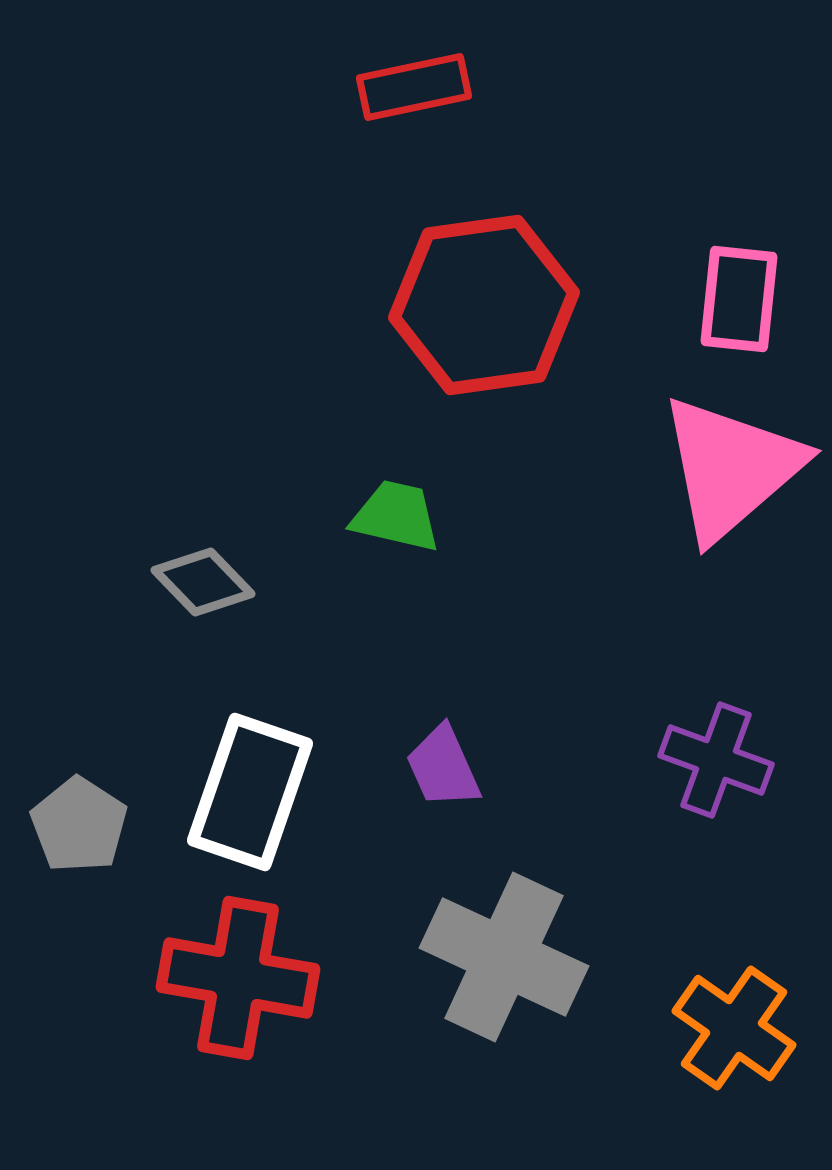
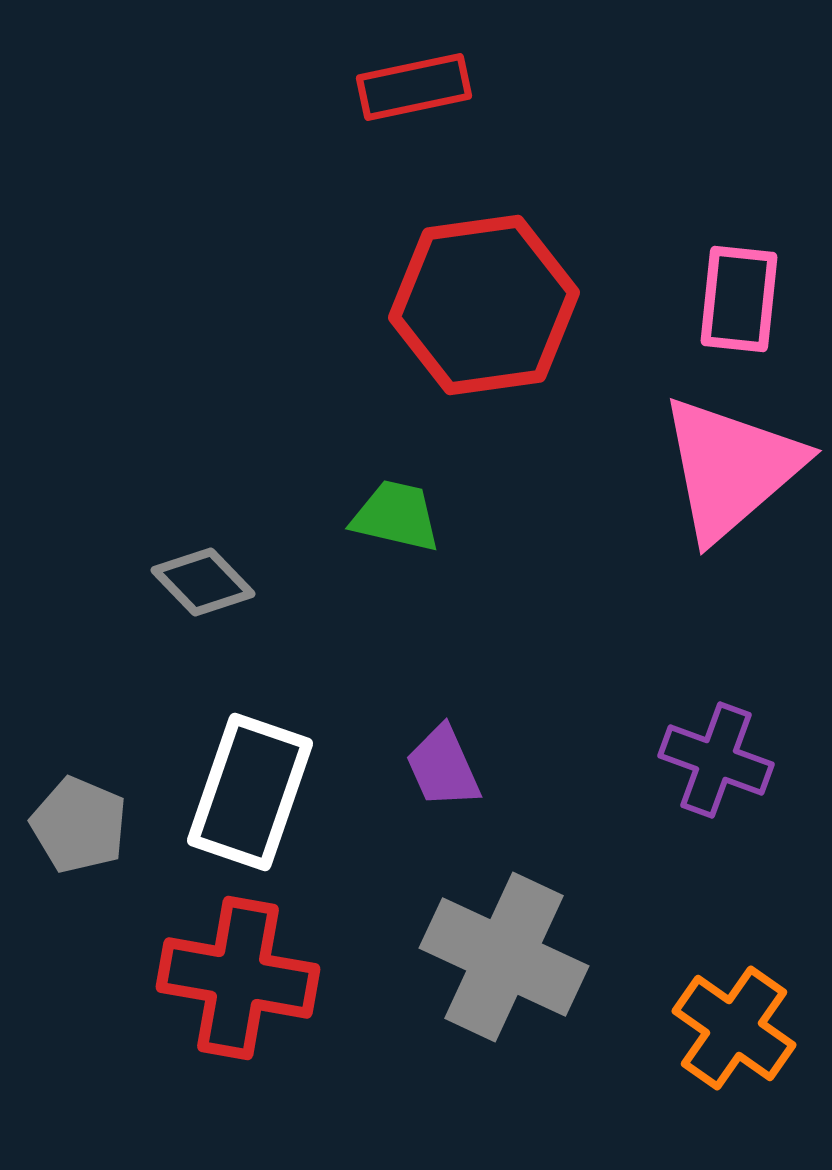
gray pentagon: rotated 10 degrees counterclockwise
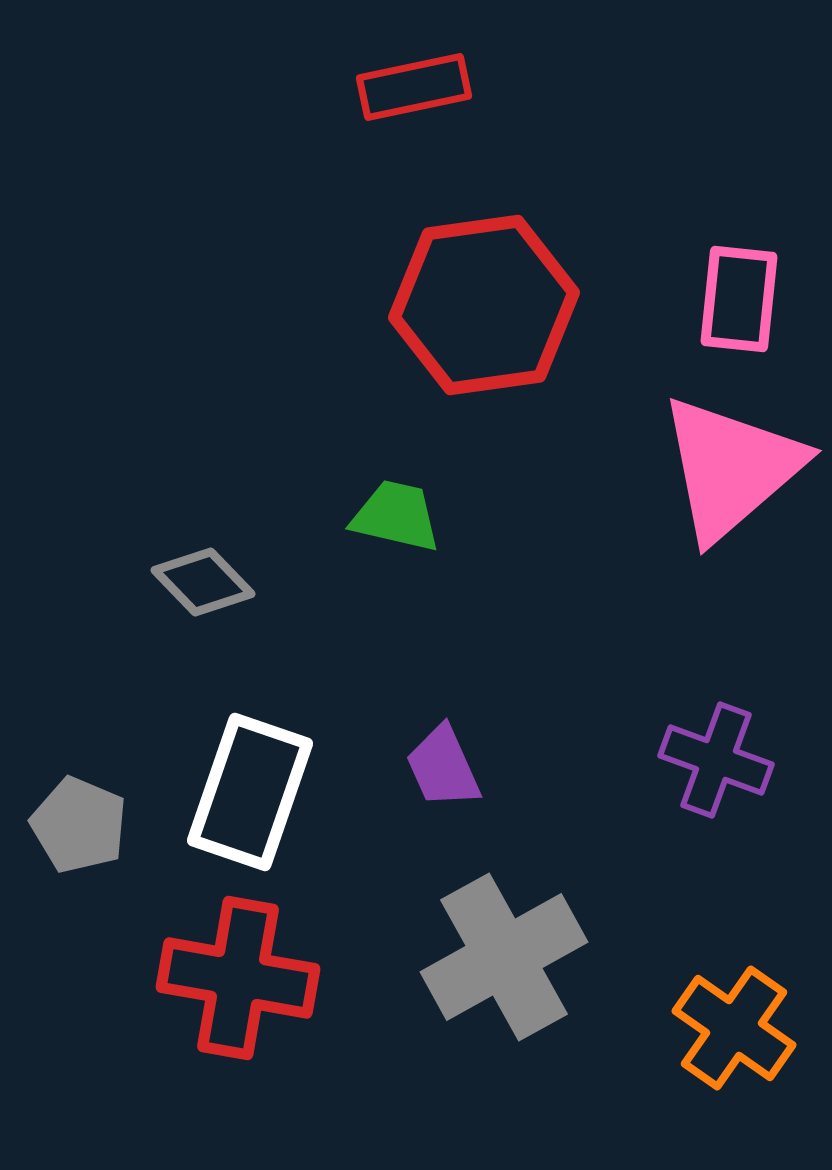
gray cross: rotated 36 degrees clockwise
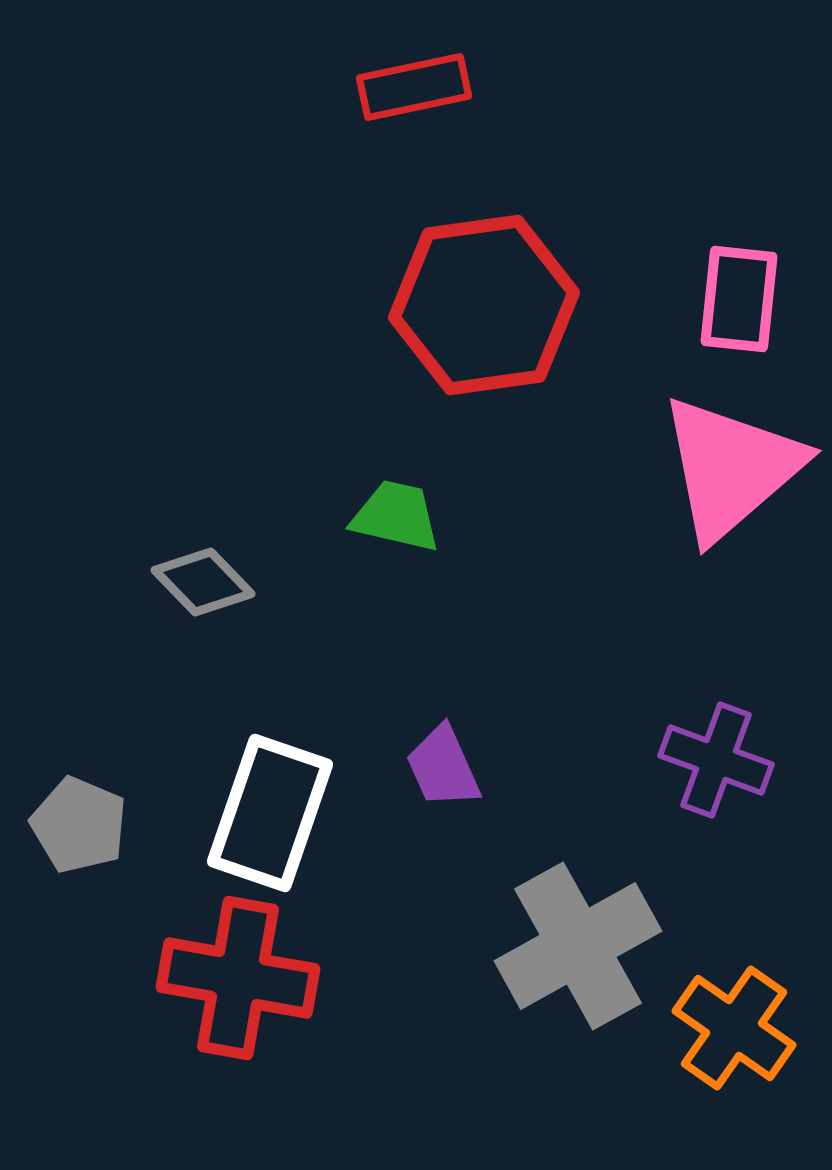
white rectangle: moved 20 px right, 21 px down
gray cross: moved 74 px right, 11 px up
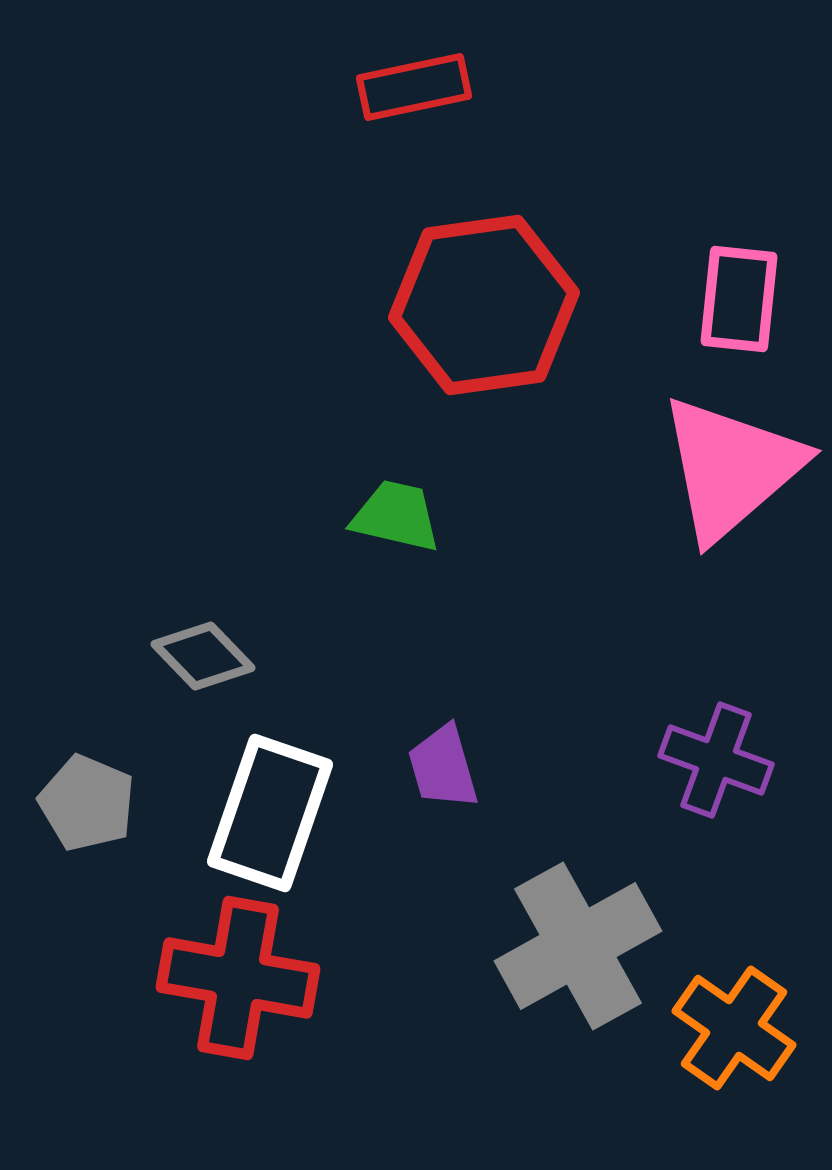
gray diamond: moved 74 px down
purple trapezoid: rotated 8 degrees clockwise
gray pentagon: moved 8 px right, 22 px up
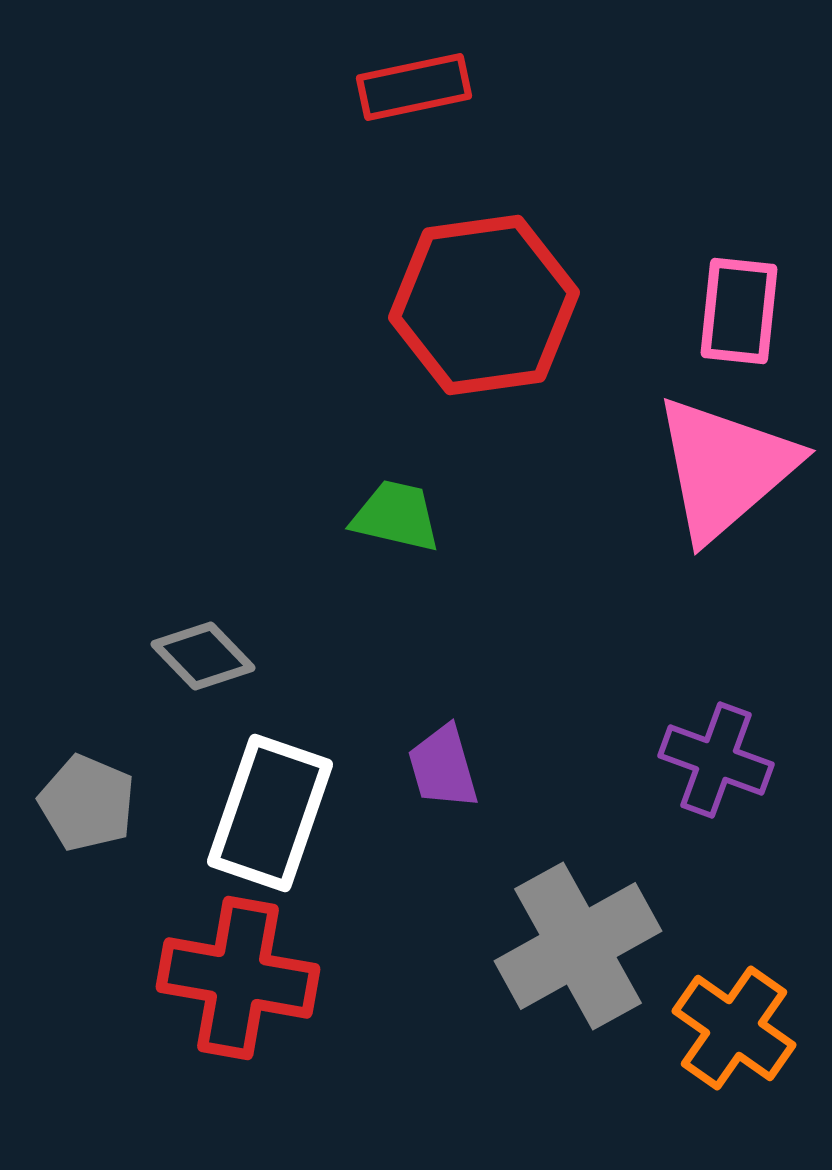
pink rectangle: moved 12 px down
pink triangle: moved 6 px left
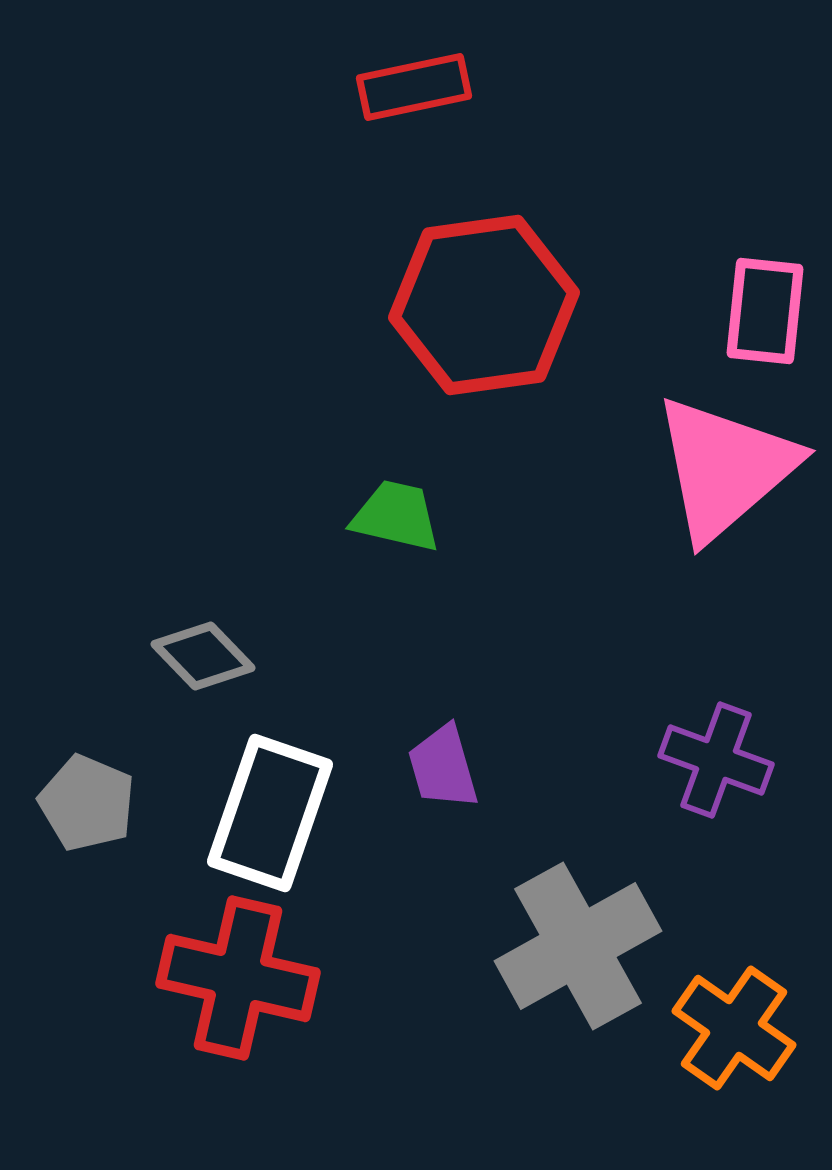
pink rectangle: moved 26 px right
red cross: rotated 3 degrees clockwise
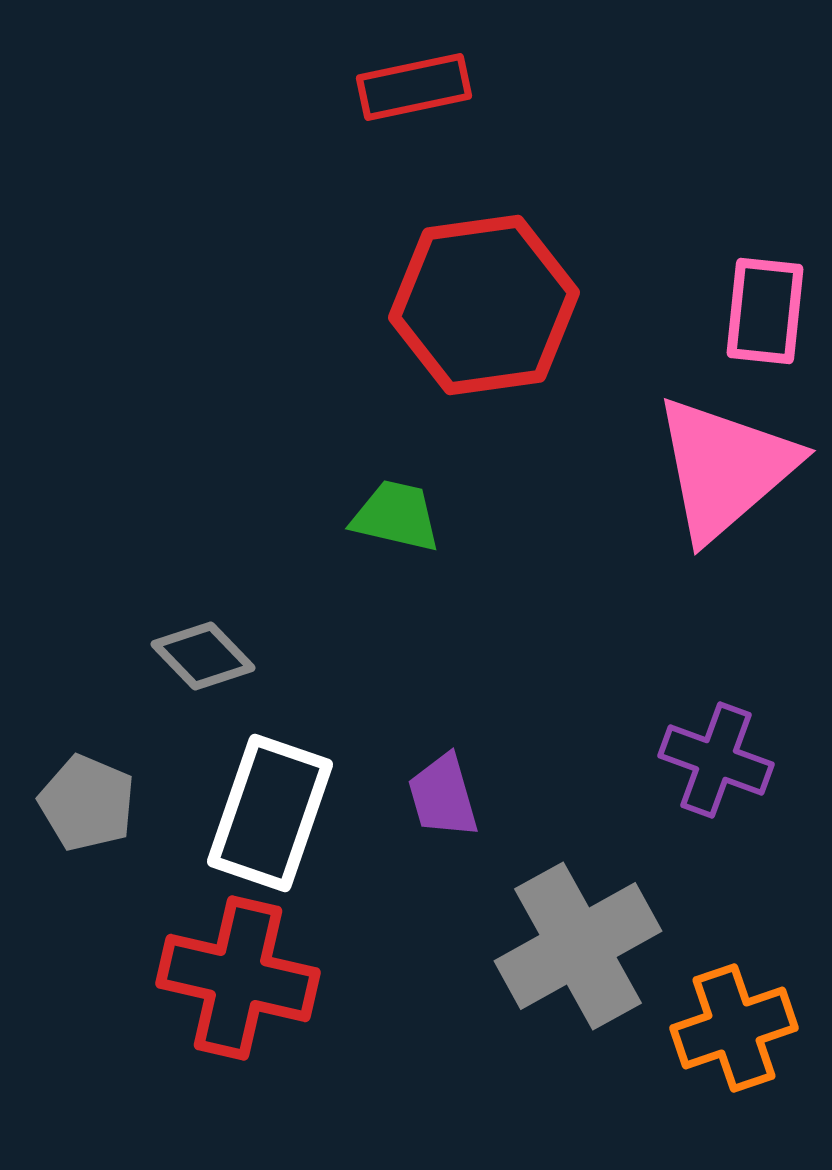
purple trapezoid: moved 29 px down
orange cross: rotated 36 degrees clockwise
